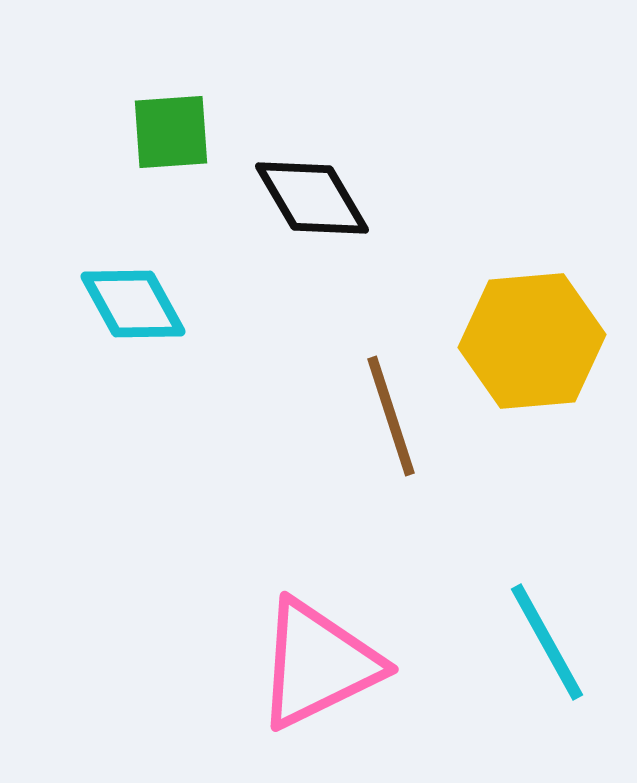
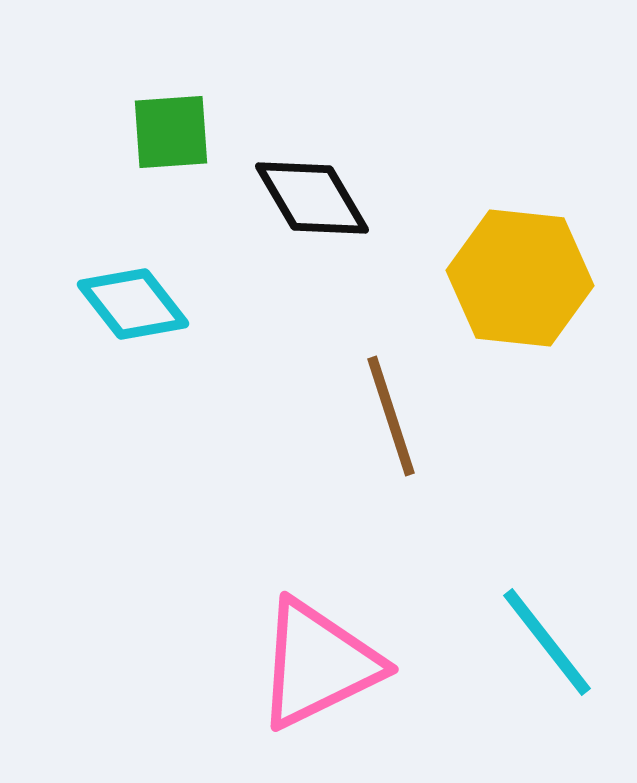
cyan diamond: rotated 9 degrees counterclockwise
yellow hexagon: moved 12 px left, 63 px up; rotated 11 degrees clockwise
cyan line: rotated 9 degrees counterclockwise
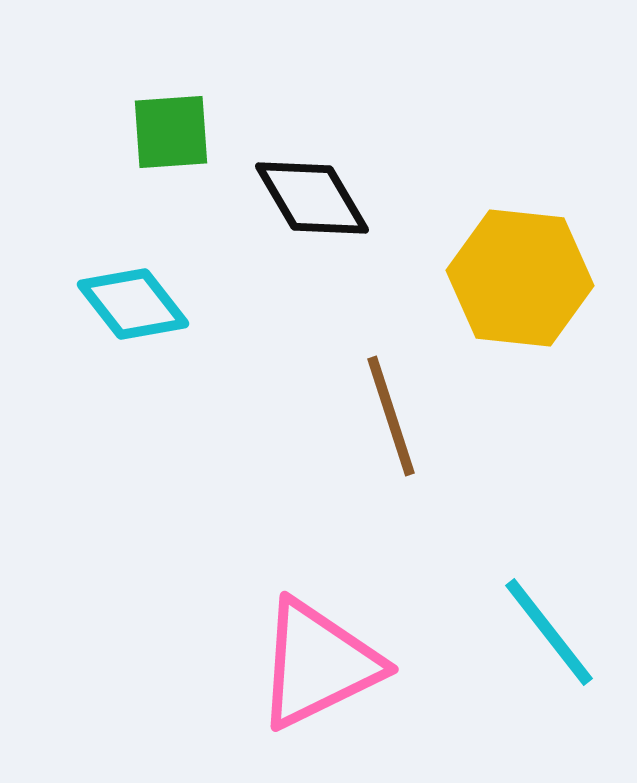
cyan line: moved 2 px right, 10 px up
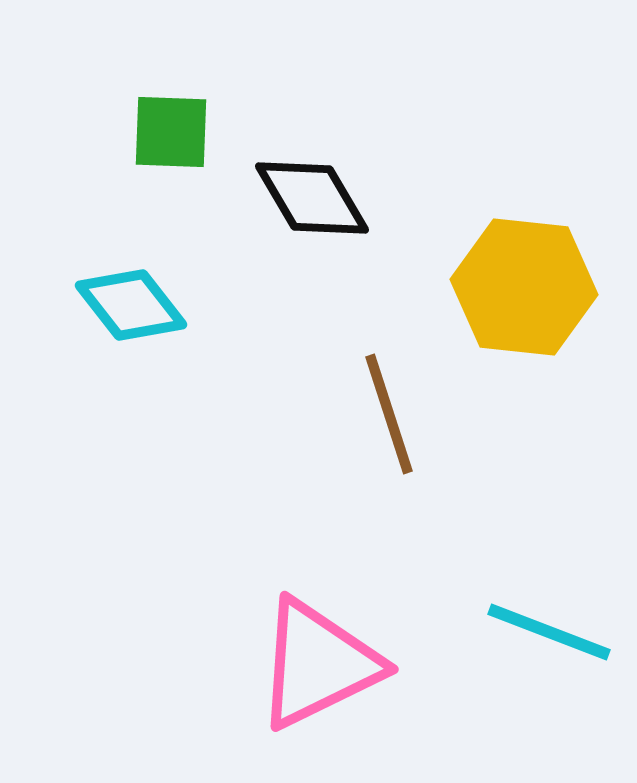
green square: rotated 6 degrees clockwise
yellow hexagon: moved 4 px right, 9 px down
cyan diamond: moved 2 px left, 1 px down
brown line: moved 2 px left, 2 px up
cyan line: rotated 31 degrees counterclockwise
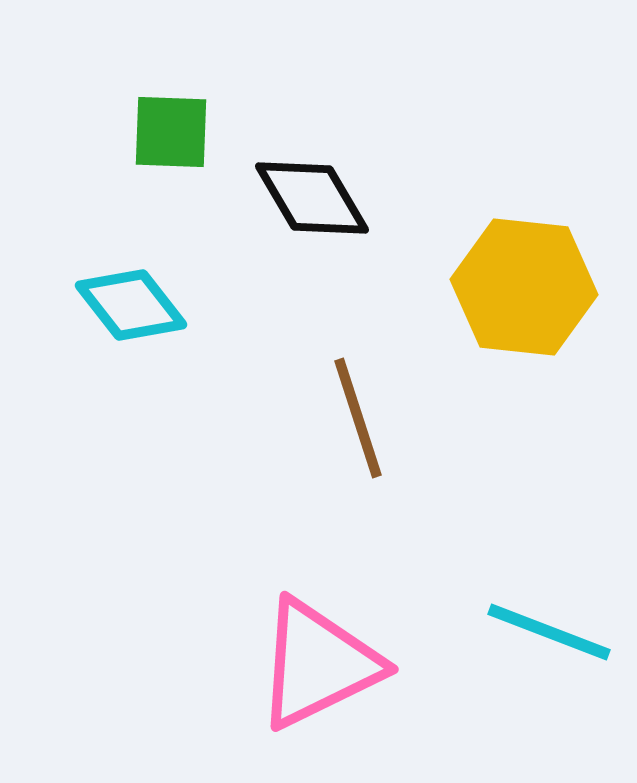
brown line: moved 31 px left, 4 px down
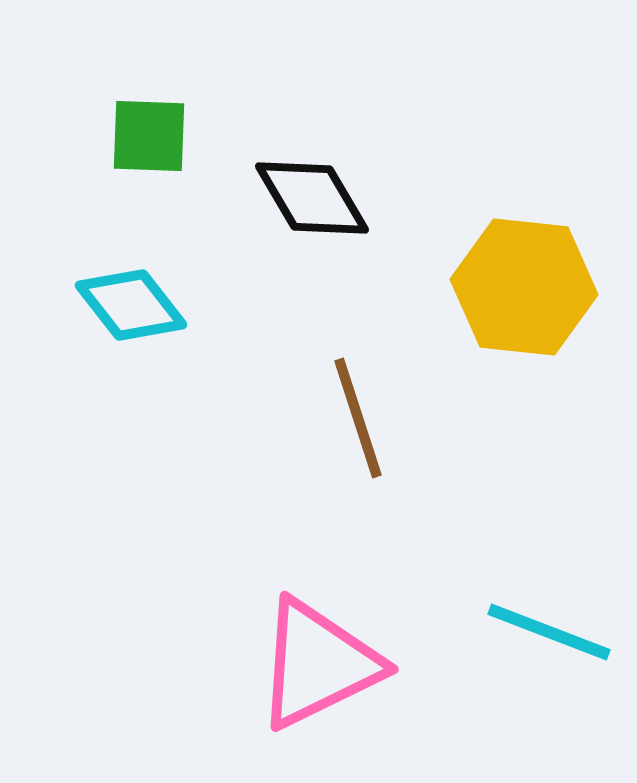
green square: moved 22 px left, 4 px down
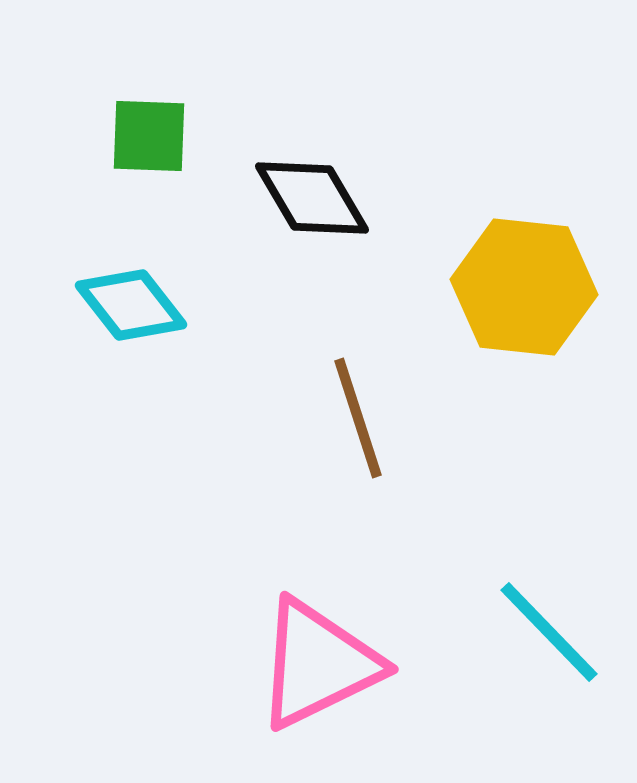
cyan line: rotated 25 degrees clockwise
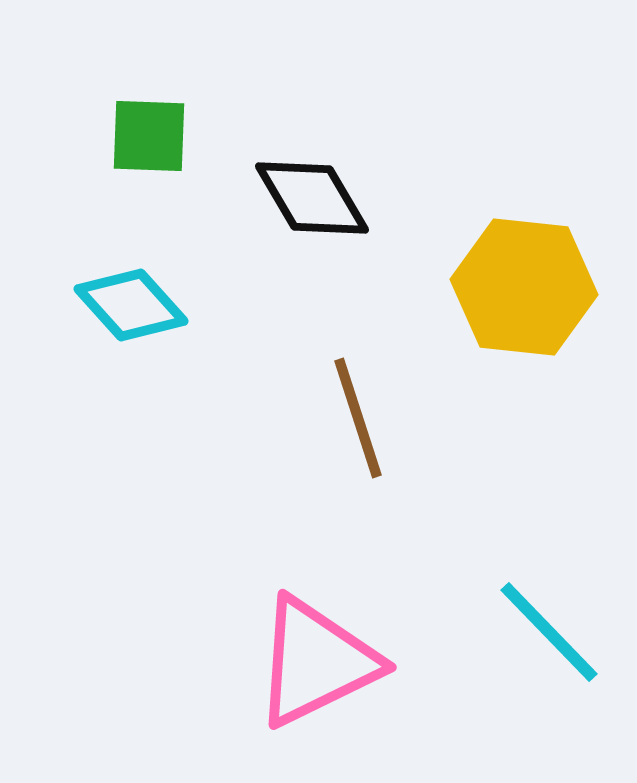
cyan diamond: rotated 4 degrees counterclockwise
pink triangle: moved 2 px left, 2 px up
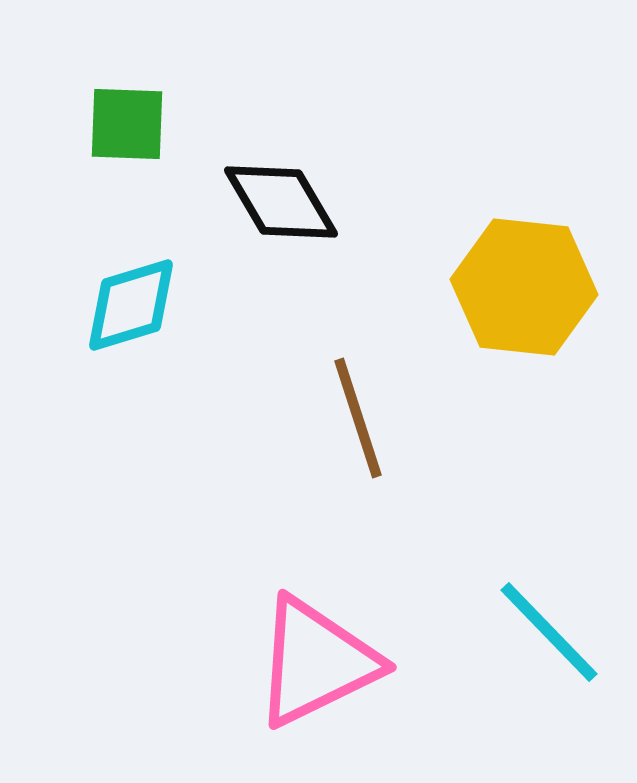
green square: moved 22 px left, 12 px up
black diamond: moved 31 px left, 4 px down
cyan diamond: rotated 65 degrees counterclockwise
